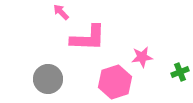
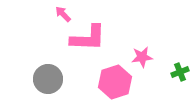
pink arrow: moved 2 px right, 2 px down
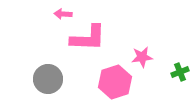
pink arrow: rotated 42 degrees counterclockwise
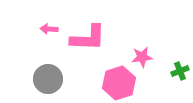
pink arrow: moved 14 px left, 15 px down
green cross: moved 1 px up
pink hexagon: moved 4 px right, 1 px down
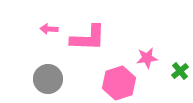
pink star: moved 5 px right, 1 px down
green cross: rotated 18 degrees counterclockwise
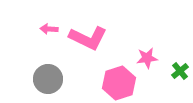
pink L-shape: rotated 24 degrees clockwise
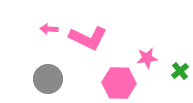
pink hexagon: rotated 20 degrees clockwise
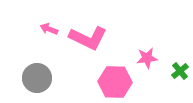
pink arrow: rotated 18 degrees clockwise
gray circle: moved 11 px left, 1 px up
pink hexagon: moved 4 px left, 1 px up
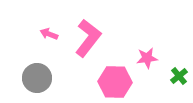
pink arrow: moved 5 px down
pink L-shape: rotated 78 degrees counterclockwise
green cross: moved 1 px left, 5 px down
